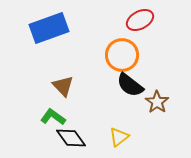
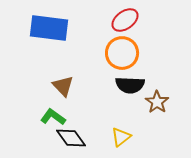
red ellipse: moved 15 px left; rotated 8 degrees counterclockwise
blue rectangle: rotated 27 degrees clockwise
orange circle: moved 2 px up
black semicircle: rotated 36 degrees counterclockwise
yellow triangle: moved 2 px right
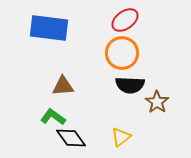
brown triangle: rotated 50 degrees counterclockwise
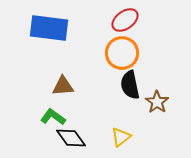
black semicircle: rotated 76 degrees clockwise
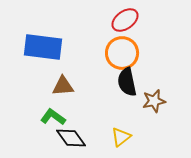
blue rectangle: moved 6 px left, 19 px down
black semicircle: moved 3 px left, 3 px up
brown star: moved 3 px left, 1 px up; rotated 25 degrees clockwise
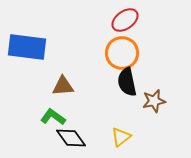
blue rectangle: moved 16 px left
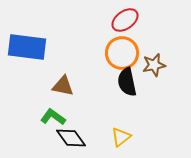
brown triangle: rotated 15 degrees clockwise
brown star: moved 36 px up
